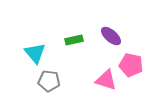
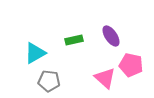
purple ellipse: rotated 15 degrees clockwise
cyan triangle: rotated 40 degrees clockwise
pink triangle: moved 1 px left, 2 px up; rotated 25 degrees clockwise
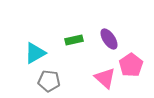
purple ellipse: moved 2 px left, 3 px down
pink pentagon: rotated 25 degrees clockwise
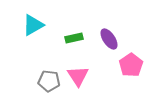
green rectangle: moved 2 px up
cyan triangle: moved 2 px left, 28 px up
pink triangle: moved 27 px left, 2 px up; rotated 15 degrees clockwise
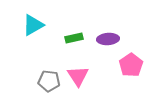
purple ellipse: moved 1 px left; rotated 60 degrees counterclockwise
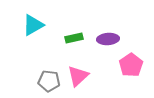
pink triangle: rotated 20 degrees clockwise
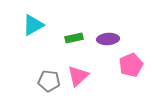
pink pentagon: rotated 10 degrees clockwise
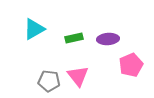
cyan triangle: moved 1 px right, 4 px down
pink triangle: rotated 25 degrees counterclockwise
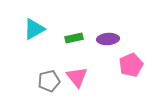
pink triangle: moved 1 px left, 1 px down
gray pentagon: rotated 20 degrees counterclockwise
